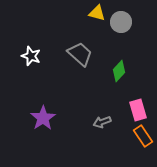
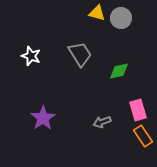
gray circle: moved 4 px up
gray trapezoid: rotated 16 degrees clockwise
green diamond: rotated 35 degrees clockwise
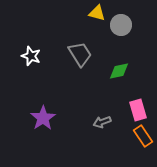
gray circle: moved 7 px down
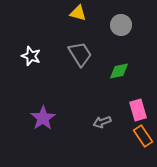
yellow triangle: moved 19 px left
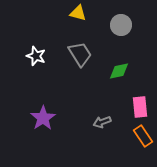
white star: moved 5 px right
pink rectangle: moved 2 px right, 3 px up; rotated 10 degrees clockwise
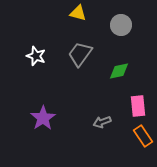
gray trapezoid: rotated 112 degrees counterclockwise
pink rectangle: moved 2 px left, 1 px up
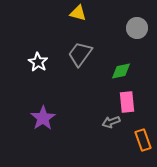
gray circle: moved 16 px right, 3 px down
white star: moved 2 px right, 6 px down; rotated 12 degrees clockwise
green diamond: moved 2 px right
pink rectangle: moved 11 px left, 4 px up
gray arrow: moved 9 px right
orange rectangle: moved 4 px down; rotated 15 degrees clockwise
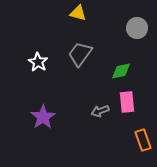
purple star: moved 1 px up
gray arrow: moved 11 px left, 11 px up
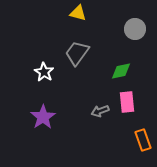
gray circle: moved 2 px left, 1 px down
gray trapezoid: moved 3 px left, 1 px up
white star: moved 6 px right, 10 px down
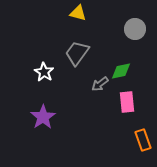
gray arrow: moved 27 px up; rotated 18 degrees counterclockwise
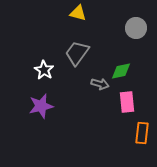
gray circle: moved 1 px right, 1 px up
white star: moved 2 px up
gray arrow: rotated 126 degrees counterclockwise
purple star: moved 2 px left, 11 px up; rotated 20 degrees clockwise
orange rectangle: moved 1 px left, 7 px up; rotated 25 degrees clockwise
